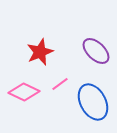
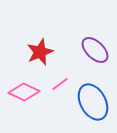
purple ellipse: moved 1 px left, 1 px up
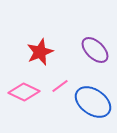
pink line: moved 2 px down
blue ellipse: rotated 27 degrees counterclockwise
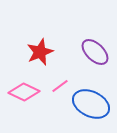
purple ellipse: moved 2 px down
blue ellipse: moved 2 px left, 2 px down; rotated 9 degrees counterclockwise
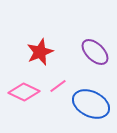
pink line: moved 2 px left
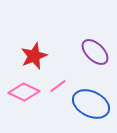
red star: moved 6 px left, 4 px down
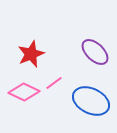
red star: moved 3 px left, 2 px up
pink line: moved 4 px left, 3 px up
blue ellipse: moved 3 px up
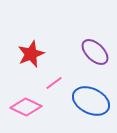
pink diamond: moved 2 px right, 15 px down
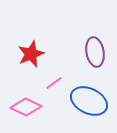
purple ellipse: rotated 36 degrees clockwise
blue ellipse: moved 2 px left
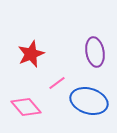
pink line: moved 3 px right
blue ellipse: rotated 9 degrees counterclockwise
pink diamond: rotated 24 degrees clockwise
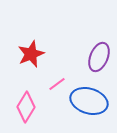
purple ellipse: moved 4 px right, 5 px down; rotated 32 degrees clockwise
pink line: moved 1 px down
pink diamond: rotated 72 degrees clockwise
